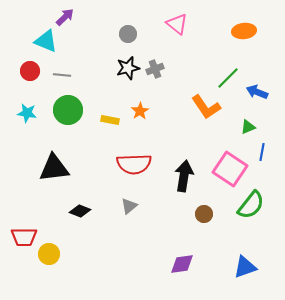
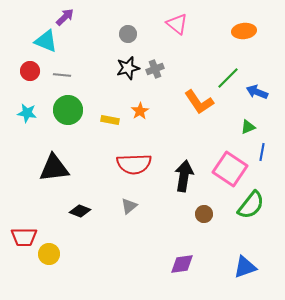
orange L-shape: moved 7 px left, 5 px up
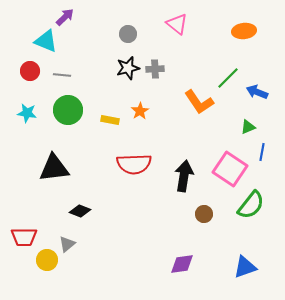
gray cross: rotated 18 degrees clockwise
gray triangle: moved 62 px left, 38 px down
yellow circle: moved 2 px left, 6 px down
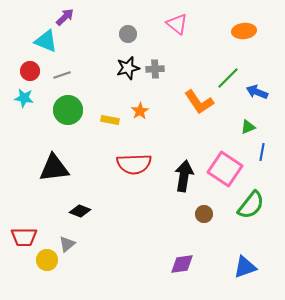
gray line: rotated 24 degrees counterclockwise
cyan star: moved 3 px left, 15 px up
pink square: moved 5 px left
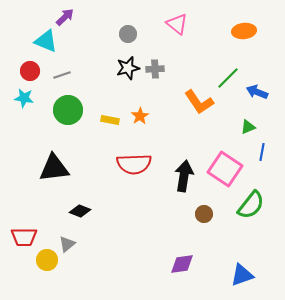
orange star: moved 5 px down
blue triangle: moved 3 px left, 8 px down
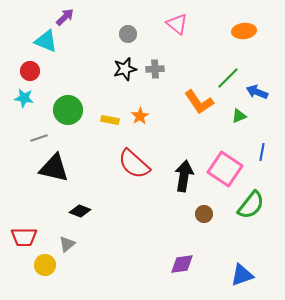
black star: moved 3 px left, 1 px down
gray line: moved 23 px left, 63 px down
green triangle: moved 9 px left, 11 px up
red semicircle: rotated 44 degrees clockwise
black triangle: rotated 20 degrees clockwise
yellow circle: moved 2 px left, 5 px down
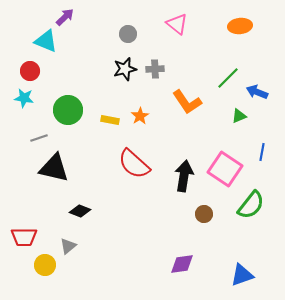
orange ellipse: moved 4 px left, 5 px up
orange L-shape: moved 12 px left
gray triangle: moved 1 px right, 2 px down
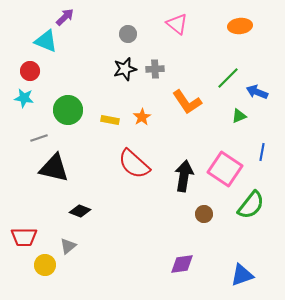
orange star: moved 2 px right, 1 px down
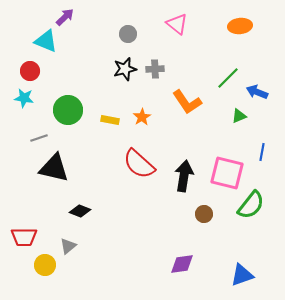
red semicircle: moved 5 px right
pink square: moved 2 px right, 4 px down; rotated 20 degrees counterclockwise
